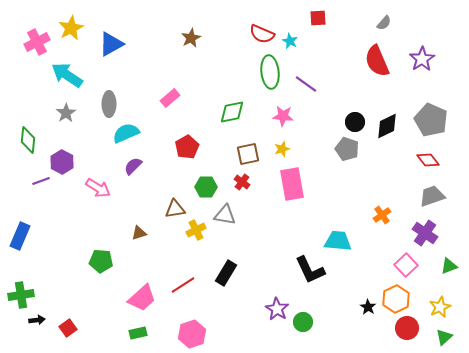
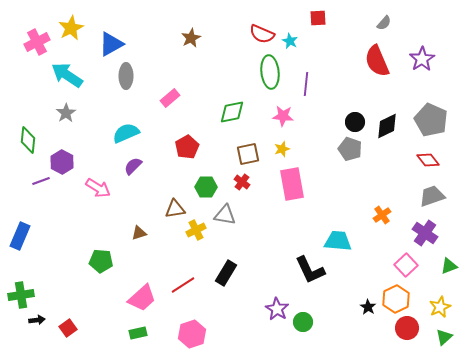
purple line at (306, 84): rotated 60 degrees clockwise
gray ellipse at (109, 104): moved 17 px right, 28 px up
gray pentagon at (347, 149): moved 3 px right
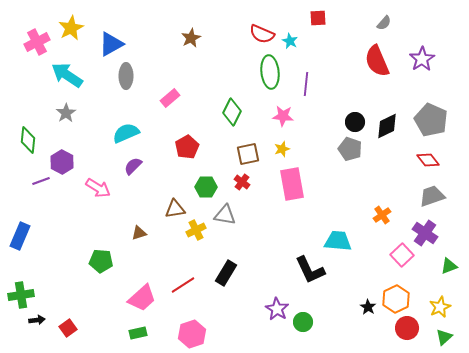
green diamond at (232, 112): rotated 52 degrees counterclockwise
pink square at (406, 265): moved 4 px left, 10 px up
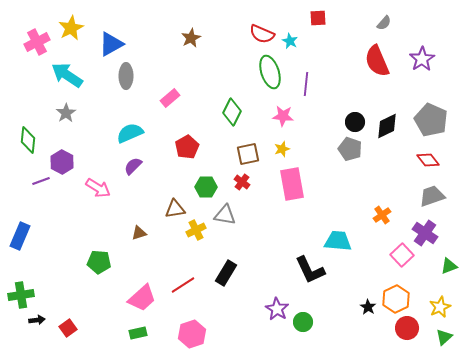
green ellipse at (270, 72): rotated 12 degrees counterclockwise
cyan semicircle at (126, 133): moved 4 px right
green pentagon at (101, 261): moved 2 px left, 1 px down
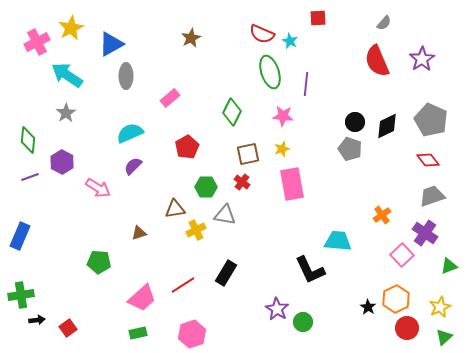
purple line at (41, 181): moved 11 px left, 4 px up
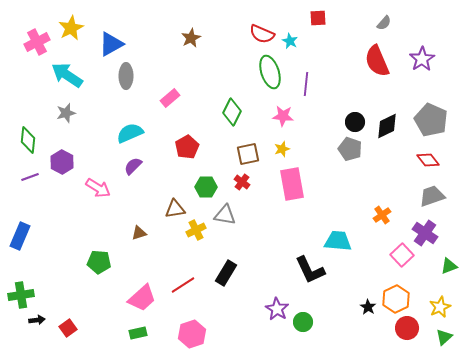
gray star at (66, 113): rotated 18 degrees clockwise
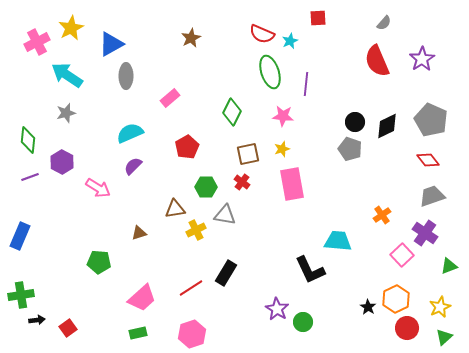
cyan star at (290, 41): rotated 21 degrees clockwise
red line at (183, 285): moved 8 px right, 3 px down
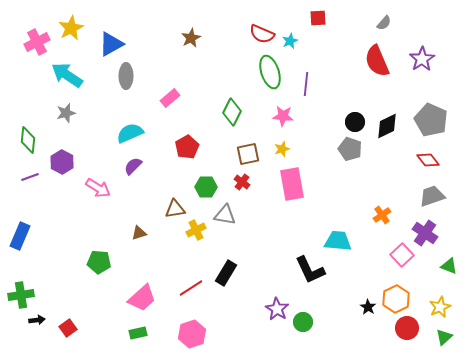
green triangle at (449, 266): rotated 42 degrees clockwise
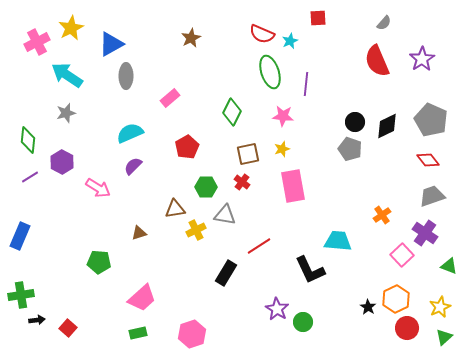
purple line at (30, 177): rotated 12 degrees counterclockwise
pink rectangle at (292, 184): moved 1 px right, 2 px down
red line at (191, 288): moved 68 px right, 42 px up
red square at (68, 328): rotated 12 degrees counterclockwise
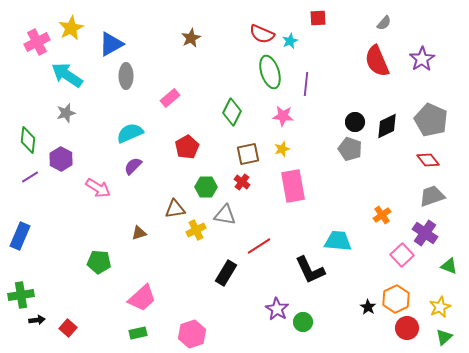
purple hexagon at (62, 162): moved 1 px left, 3 px up
